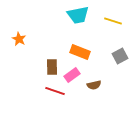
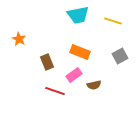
brown rectangle: moved 5 px left, 5 px up; rotated 21 degrees counterclockwise
pink rectangle: moved 2 px right
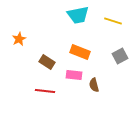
orange star: rotated 16 degrees clockwise
brown rectangle: rotated 35 degrees counterclockwise
pink rectangle: rotated 42 degrees clockwise
brown semicircle: rotated 88 degrees clockwise
red line: moved 10 px left; rotated 12 degrees counterclockwise
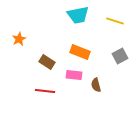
yellow line: moved 2 px right
brown semicircle: moved 2 px right
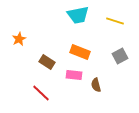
red line: moved 4 px left, 2 px down; rotated 36 degrees clockwise
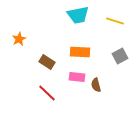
orange rectangle: rotated 18 degrees counterclockwise
pink rectangle: moved 3 px right, 2 px down
red line: moved 6 px right
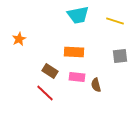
orange rectangle: moved 6 px left
gray square: rotated 21 degrees clockwise
brown rectangle: moved 3 px right, 9 px down
red line: moved 2 px left
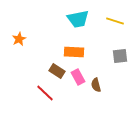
cyan trapezoid: moved 4 px down
brown rectangle: moved 7 px right
pink rectangle: moved 1 px right; rotated 56 degrees clockwise
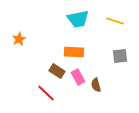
red line: moved 1 px right
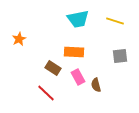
brown rectangle: moved 4 px left, 3 px up
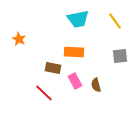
yellow line: rotated 36 degrees clockwise
orange star: rotated 16 degrees counterclockwise
brown rectangle: rotated 21 degrees counterclockwise
pink rectangle: moved 3 px left, 4 px down
red line: moved 2 px left
